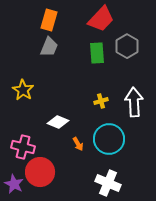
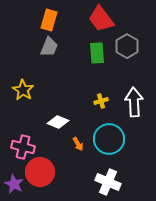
red trapezoid: rotated 100 degrees clockwise
white cross: moved 1 px up
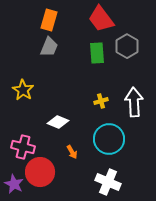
orange arrow: moved 6 px left, 8 px down
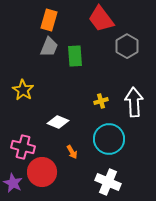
green rectangle: moved 22 px left, 3 px down
red circle: moved 2 px right
purple star: moved 1 px left, 1 px up
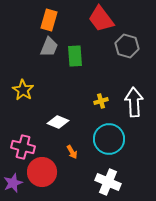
gray hexagon: rotated 15 degrees counterclockwise
purple star: rotated 24 degrees clockwise
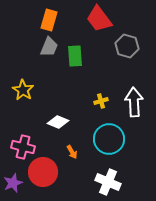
red trapezoid: moved 2 px left
red circle: moved 1 px right
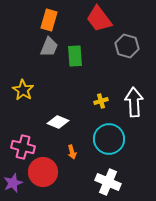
orange arrow: rotated 16 degrees clockwise
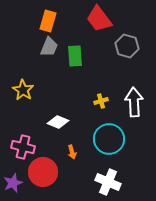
orange rectangle: moved 1 px left, 1 px down
